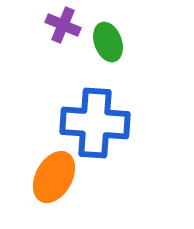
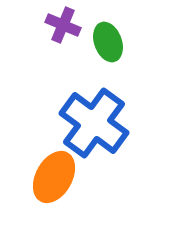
blue cross: moved 1 px left; rotated 32 degrees clockwise
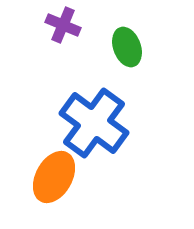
green ellipse: moved 19 px right, 5 px down
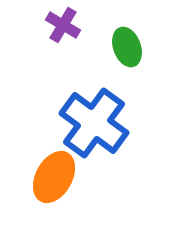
purple cross: rotated 8 degrees clockwise
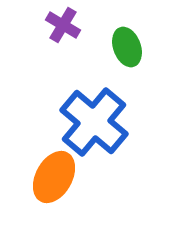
blue cross: moved 1 px up; rotated 4 degrees clockwise
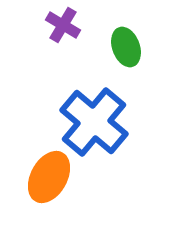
green ellipse: moved 1 px left
orange ellipse: moved 5 px left
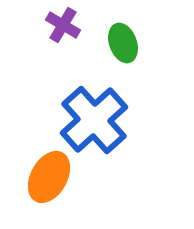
green ellipse: moved 3 px left, 4 px up
blue cross: moved 2 px up; rotated 8 degrees clockwise
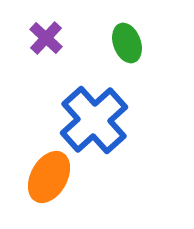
purple cross: moved 17 px left, 13 px down; rotated 12 degrees clockwise
green ellipse: moved 4 px right
